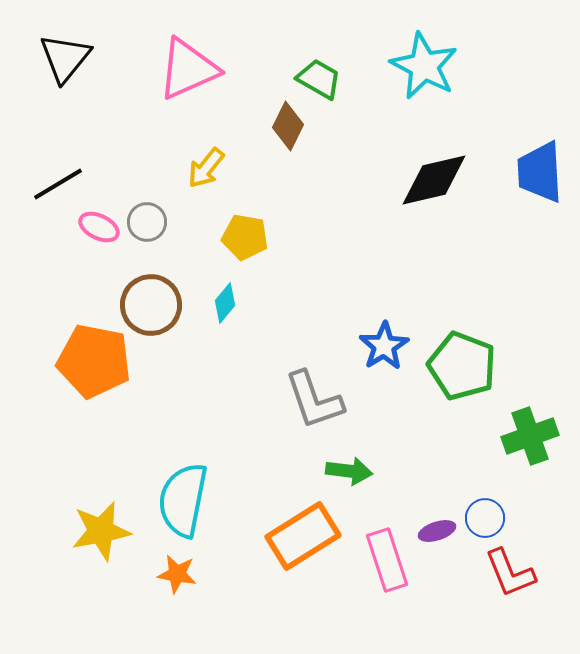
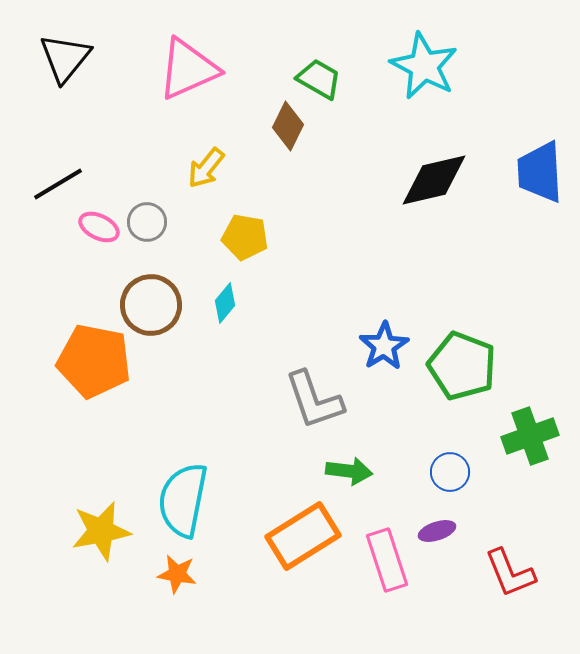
blue circle: moved 35 px left, 46 px up
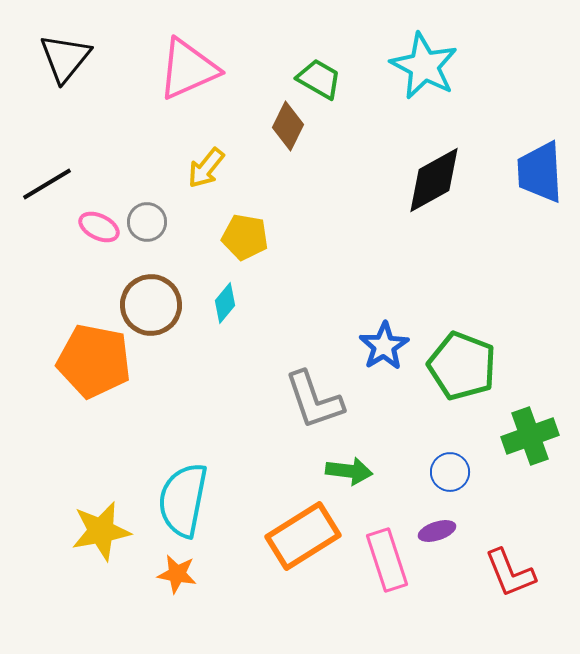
black diamond: rotated 16 degrees counterclockwise
black line: moved 11 px left
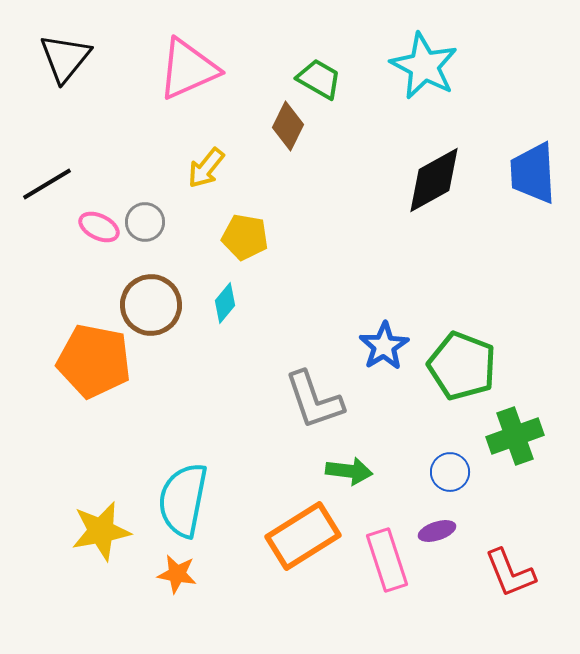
blue trapezoid: moved 7 px left, 1 px down
gray circle: moved 2 px left
green cross: moved 15 px left
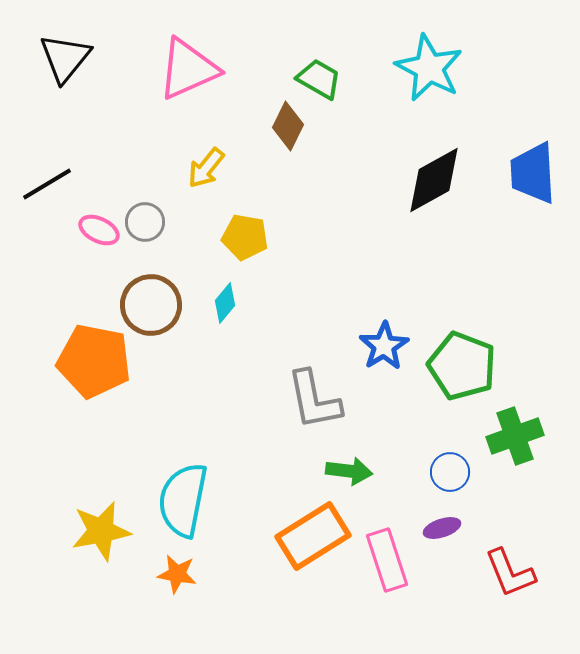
cyan star: moved 5 px right, 2 px down
pink ellipse: moved 3 px down
gray L-shape: rotated 8 degrees clockwise
purple ellipse: moved 5 px right, 3 px up
orange rectangle: moved 10 px right
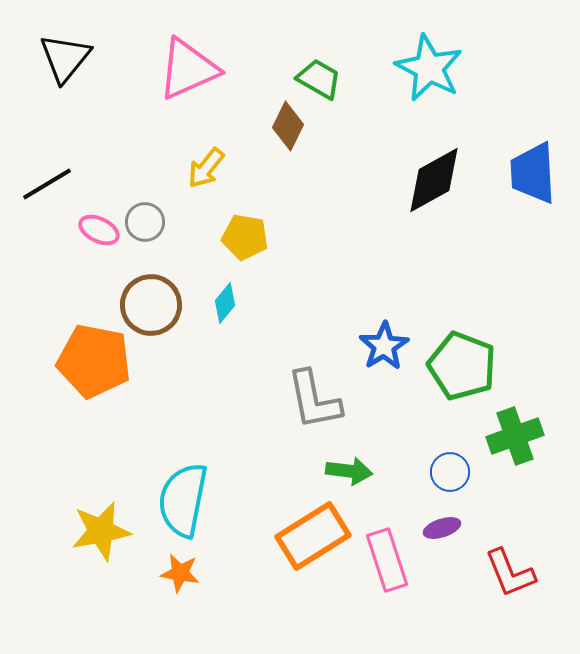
orange star: moved 3 px right, 1 px up
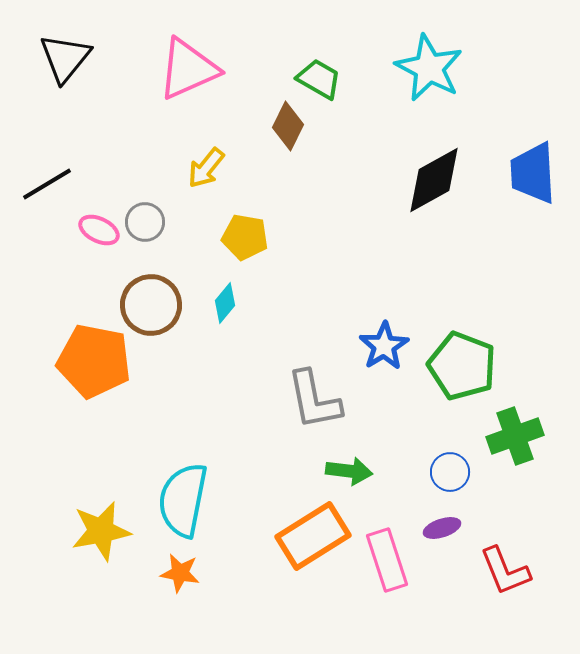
red L-shape: moved 5 px left, 2 px up
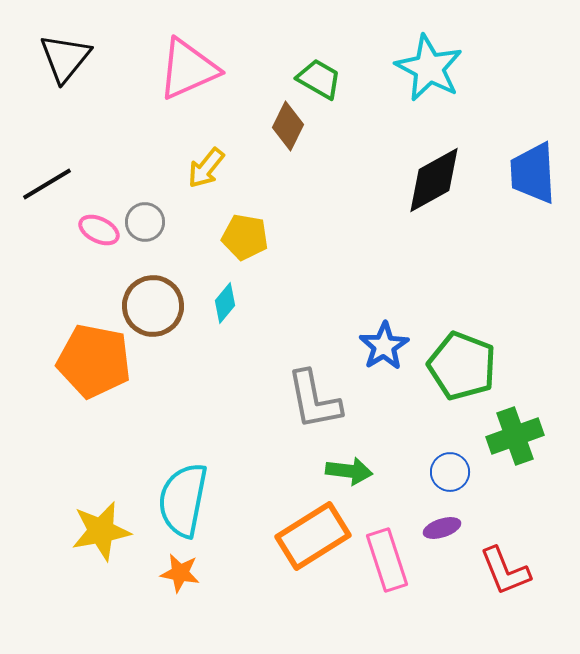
brown circle: moved 2 px right, 1 px down
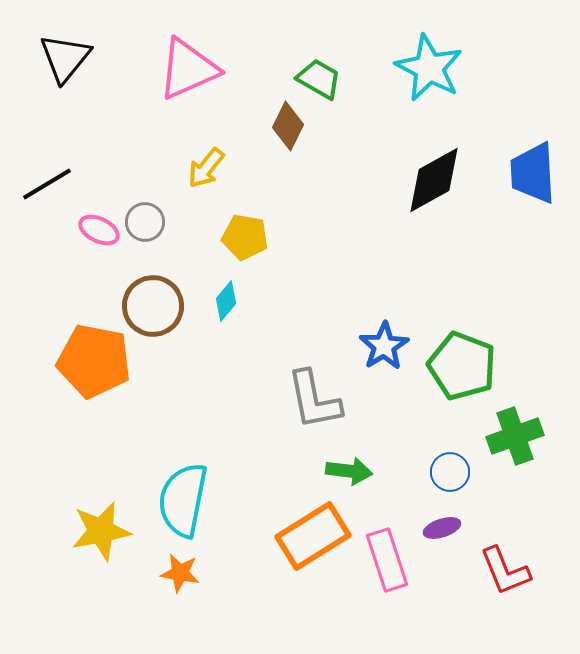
cyan diamond: moved 1 px right, 2 px up
